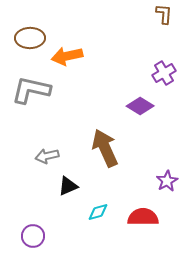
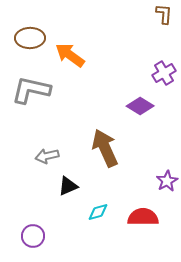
orange arrow: moved 3 px right, 1 px up; rotated 48 degrees clockwise
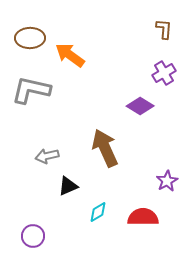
brown L-shape: moved 15 px down
cyan diamond: rotated 15 degrees counterclockwise
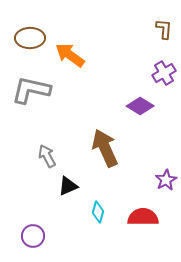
gray arrow: rotated 75 degrees clockwise
purple star: moved 1 px left, 1 px up
cyan diamond: rotated 45 degrees counterclockwise
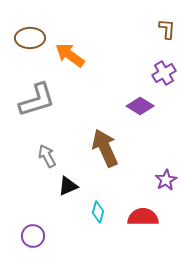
brown L-shape: moved 3 px right
gray L-shape: moved 6 px right, 10 px down; rotated 150 degrees clockwise
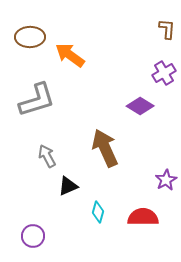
brown ellipse: moved 1 px up
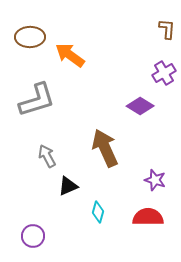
purple star: moved 11 px left; rotated 25 degrees counterclockwise
red semicircle: moved 5 px right
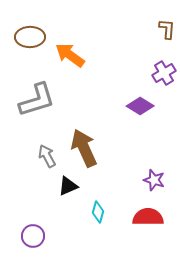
brown arrow: moved 21 px left
purple star: moved 1 px left
